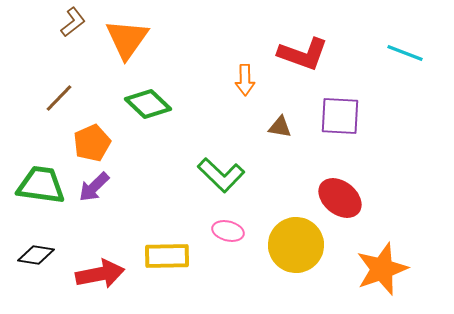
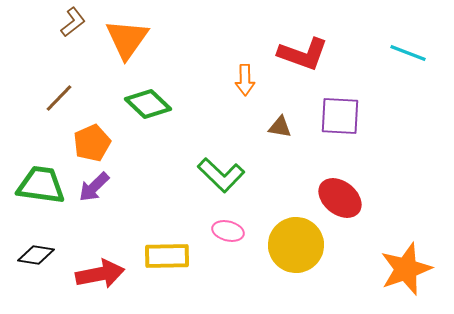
cyan line: moved 3 px right
orange star: moved 24 px right
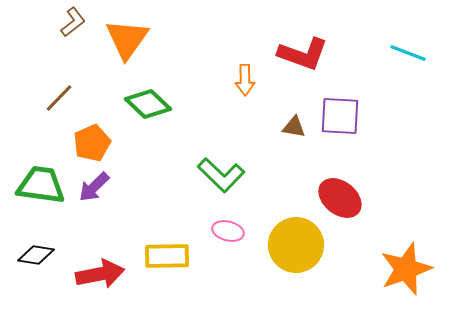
brown triangle: moved 14 px right
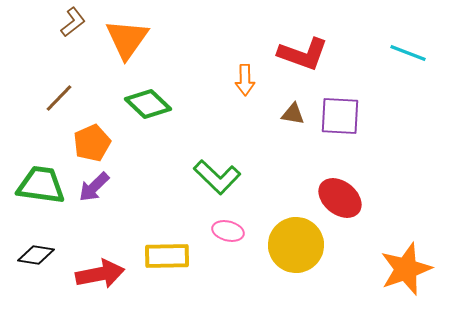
brown triangle: moved 1 px left, 13 px up
green L-shape: moved 4 px left, 2 px down
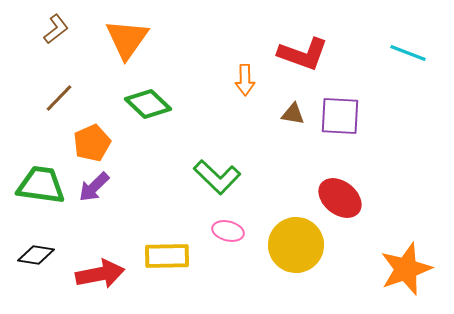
brown L-shape: moved 17 px left, 7 px down
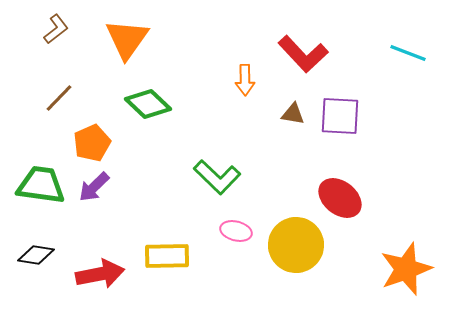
red L-shape: rotated 27 degrees clockwise
pink ellipse: moved 8 px right
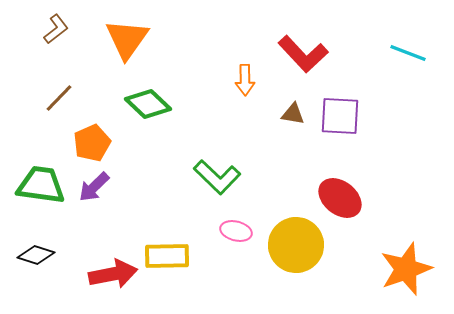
black diamond: rotated 9 degrees clockwise
red arrow: moved 13 px right
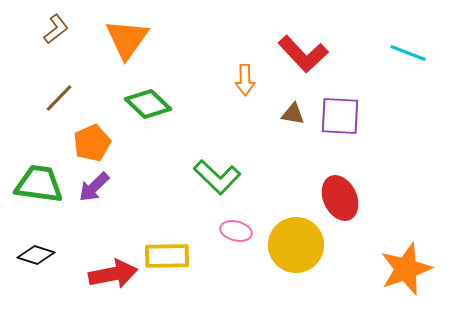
green trapezoid: moved 2 px left, 1 px up
red ellipse: rotated 27 degrees clockwise
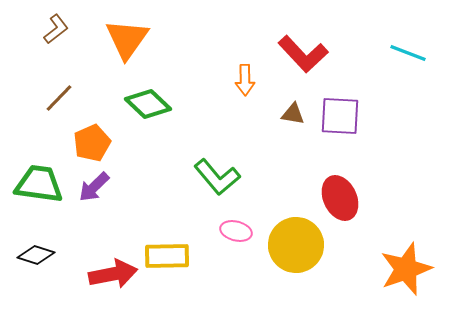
green L-shape: rotated 6 degrees clockwise
